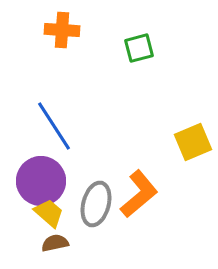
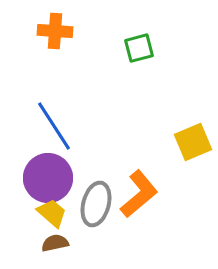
orange cross: moved 7 px left, 1 px down
purple circle: moved 7 px right, 3 px up
yellow trapezoid: moved 3 px right
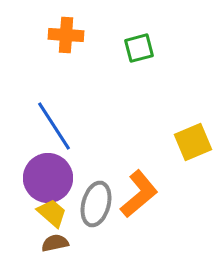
orange cross: moved 11 px right, 4 px down
